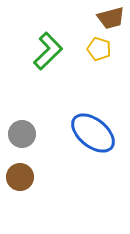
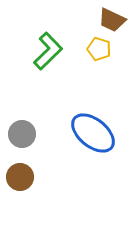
brown trapezoid: moved 1 px right, 2 px down; rotated 40 degrees clockwise
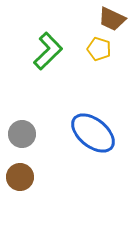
brown trapezoid: moved 1 px up
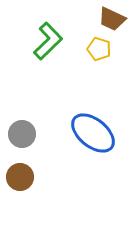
green L-shape: moved 10 px up
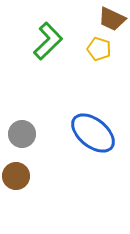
brown circle: moved 4 px left, 1 px up
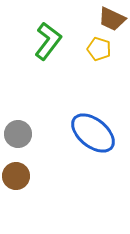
green L-shape: rotated 9 degrees counterclockwise
gray circle: moved 4 px left
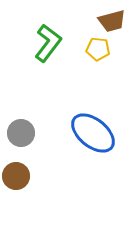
brown trapezoid: moved 2 px down; rotated 40 degrees counterclockwise
green L-shape: moved 2 px down
yellow pentagon: moved 1 px left; rotated 10 degrees counterclockwise
gray circle: moved 3 px right, 1 px up
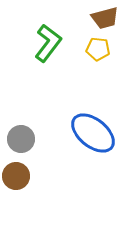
brown trapezoid: moved 7 px left, 3 px up
gray circle: moved 6 px down
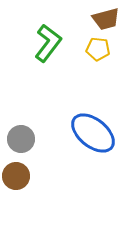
brown trapezoid: moved 1 px right, 1 px down
